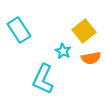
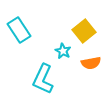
orange semicircle: moved 5 px down
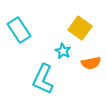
yellow square: moved 4 px left, 3 px up; rotated 15 degrees counterclockwise
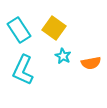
yellow square: moved 26 px left
cyan star: moved 5 px down
cyan L-shape: moved 20 px left, 9 px up
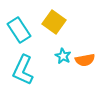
yellow square: moved 6 px up
orange semicircle: moved 6 px left, 3 px up
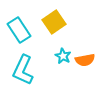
yellow square: rotated 20 degrees clockwise
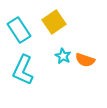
orange semicircle: rotated 30 degrees clockwise
